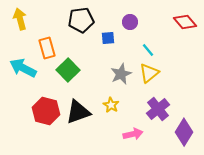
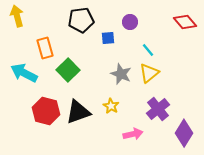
yellow arrow: moved 3 px left, 3 px up
orange rectangle: moved 2 px left
cyan arrow: moved 1 px right, 5 px down
gray star: rotated 25 degrees counterclockwise
yellow star: moved 1 px down
purple diamond: moved 1 px down
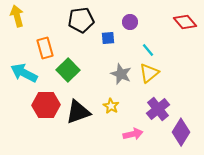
red hexagon: moved 6 px up; rotated 16 degrees counterclockwise
purple diamond: moved 3 px left, 1 px up
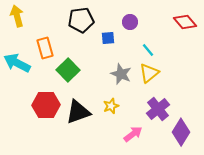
cyan arrow: moved 7 px left, 10 px up
yellow star: rotated 21 degrees clockwise
pink arrow: rotated 24 degrees counterclockwise
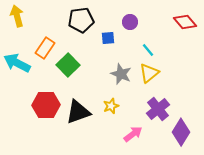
orange rectangle: rotated 50 degrees clockwise
green square: moved 5 px up
